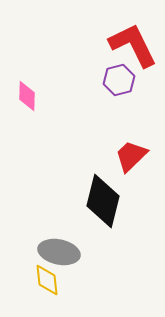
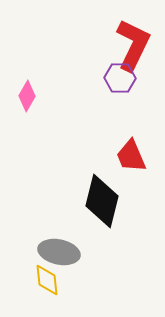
red L-shape: rotated 52 degrees clockwise
purple hexagon: moved 1 px right, 2 px up; rotated 16 degrees clockwise
pink diamond: rotated 28 degrees clockwise
red trapezoid: rotated 69 degrees counterclockwise
black diamond: moved 1 px left
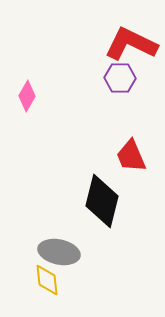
red L-shape: moved 2 px left, 1 px up; rotated 90 degrees counterclockwise
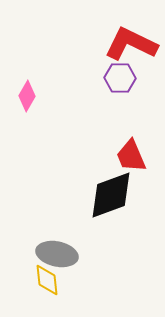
black diamond: moved 9 px right, 6 px up; rotated 56 degrees clockwise
gray ellipse: moved 2 px left, 2 px down
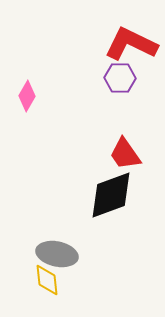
red trapezoid: moved 6 px left, 2 px up; rotated 12 degrees counterclockwise
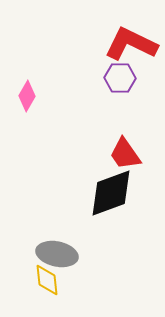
black diamond: moved 2 px up
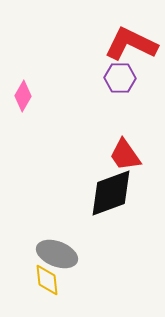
pink diamond: moved 4 px left
red trapezoid: moved 1 px down
gray ellipse: rotated 9 degrees clockwise
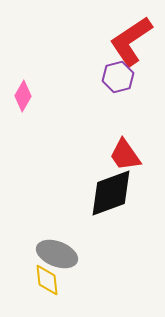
red L-shape: moved 3 px up; rotated 60 degrees counterclockwise
purple hexagon: moved 2 px left, 1 px up; rotated 16 degrees counterclockwise
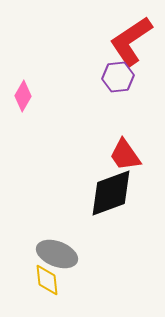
purple hexagon: rotated 8 degrees clockwise
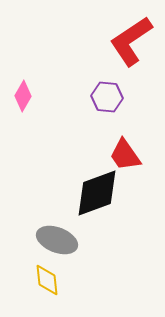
purple hexagon: moved 11 px left, 20 px down; rotated 12 degrees clockwise
black diamond: moved 14 px left
gray ellipse: moved 14 px up
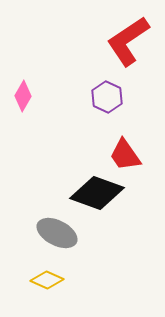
red L-shape: moved 3 px left
purple hexagon: rotated 20 degrees clockwise
black diamond: rotated 40 degrees clockwise
gray ellipse: moved 7 px up; rotated 6 degrees clockwise
yellow diamond: rotated 60 degrees counterclockwise
